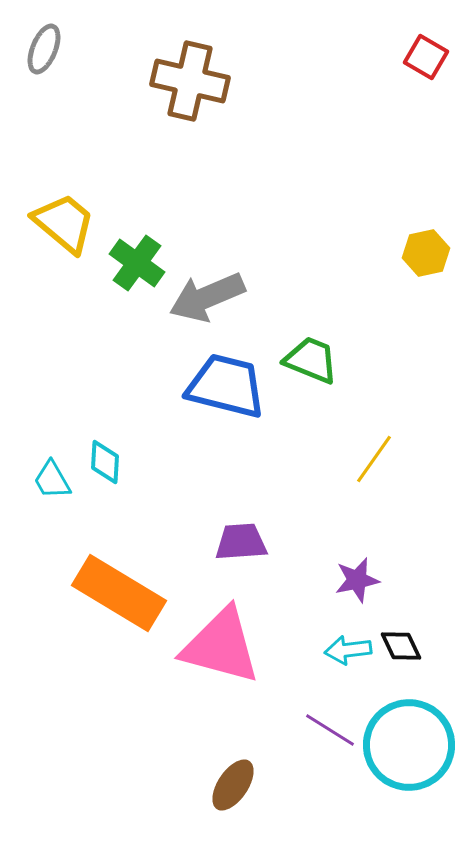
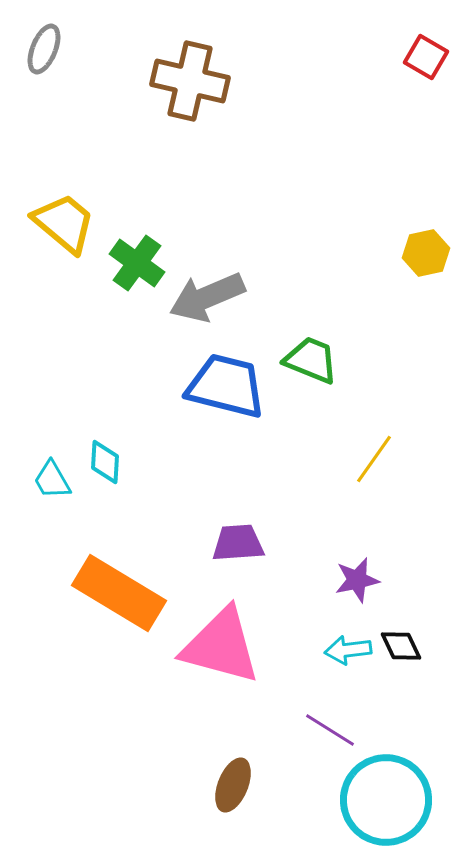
purple trapezoid: moved 3 px left, 1 px down
cyan circle: moved 23 px left, 55 px down
brown ellipse: rotated 12 degrees counterclockwise
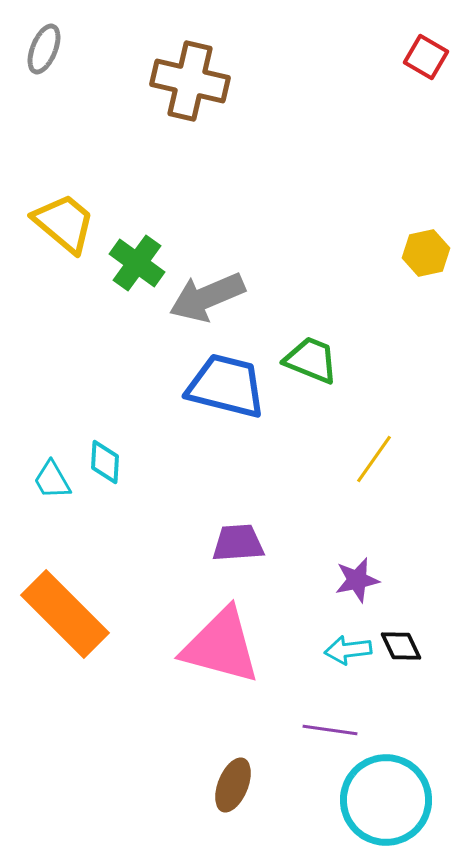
orange rectangle: moved 54 px left, 21 px down; rotated 14 degrees clockwise
purple line: rotated 24 degrees counterclockwise
